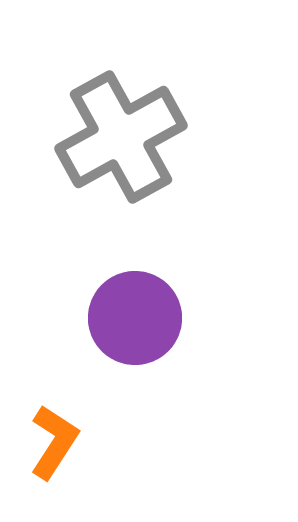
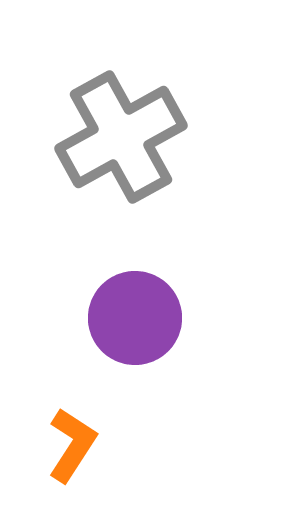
orange L-shape: moved 18 px right, 3 px down
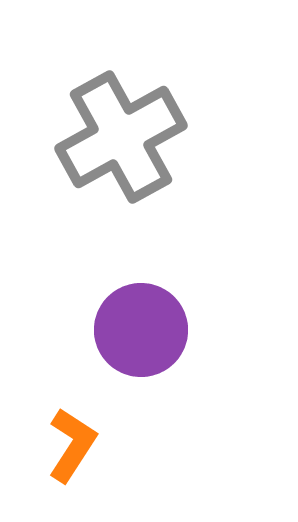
purple circle: moved 6 px right, 12 px down
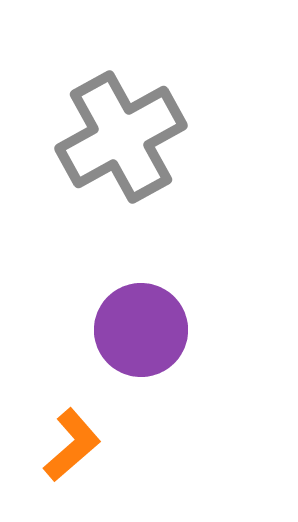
orange L-shape: rotated 16 degrees clockwise
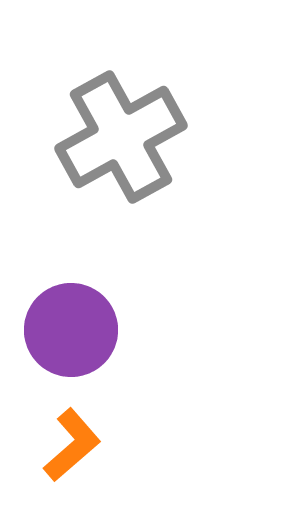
purple circle: moved 70 px left
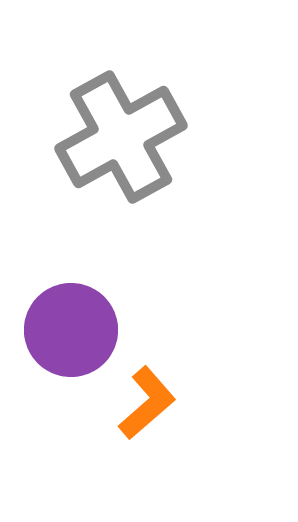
orange L-shape: moved 75 px right, 42 px up
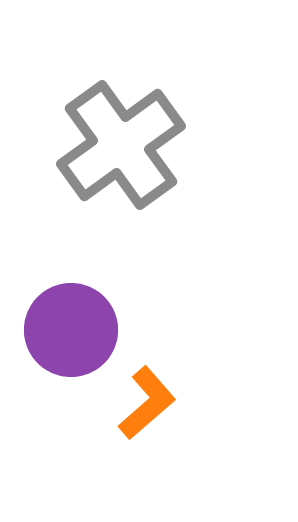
gray cross: moved 8 px down; rotated 7 degrees counterclockwise
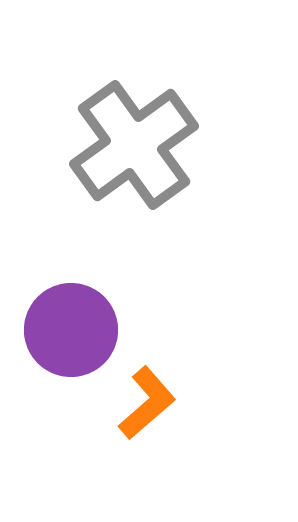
gray cross: moved 13 px right
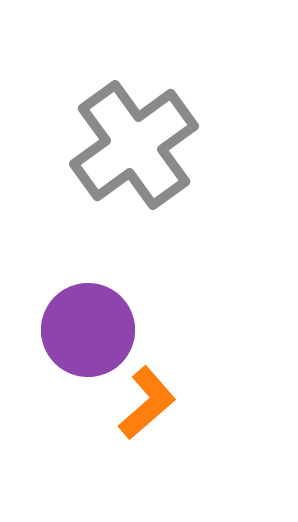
purple circle: moved 17 px right
